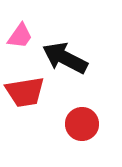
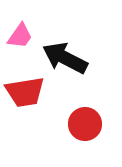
red circle: moved 3 px right
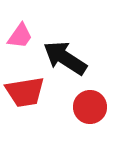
black arrow: rotated 6 degrees clockwise
red circle: moved 5 px right, 17 px up
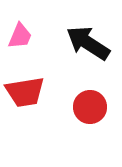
pink trapezoid: rotated 12 degrees counterclockwise
black arrow: moved 23 px right, 15 px up
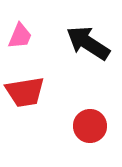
red circle: moved 19 px down
